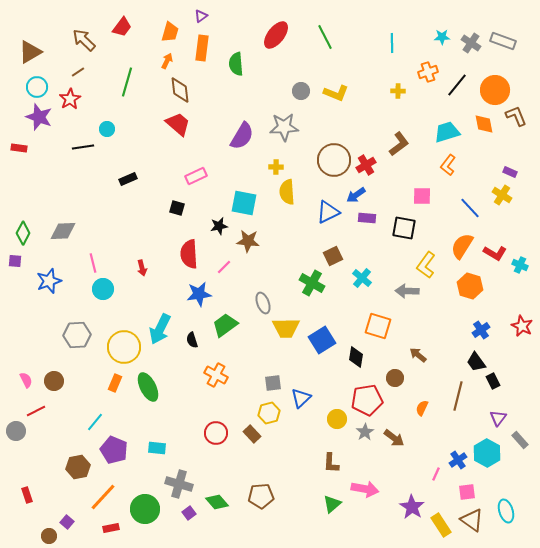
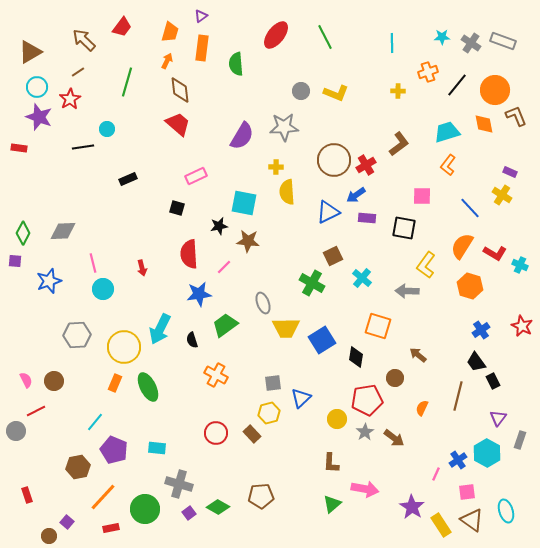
gray rectangle at (520, 440): rotated 60 degrees clockwise
green diamond at (217, 502): moved 1 px right, 5 px down; rotated 20 degrees counterclockwise
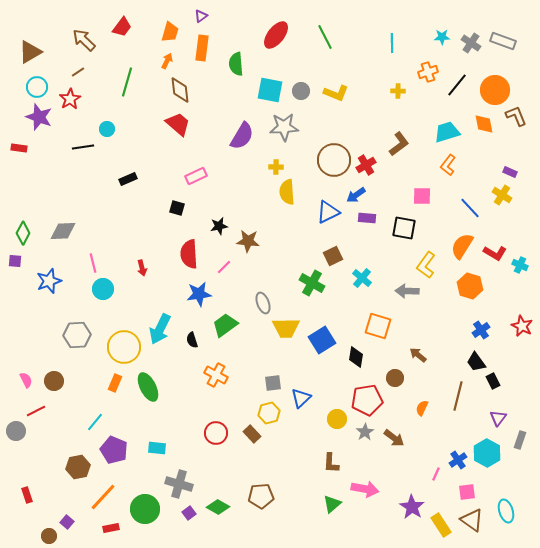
cyan square at (244, 203): moved 26 px right, 113 px up
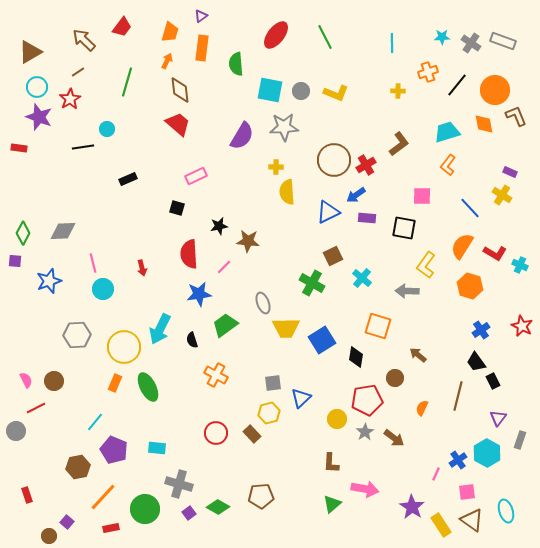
red line at (36, 411): moved 3 px up
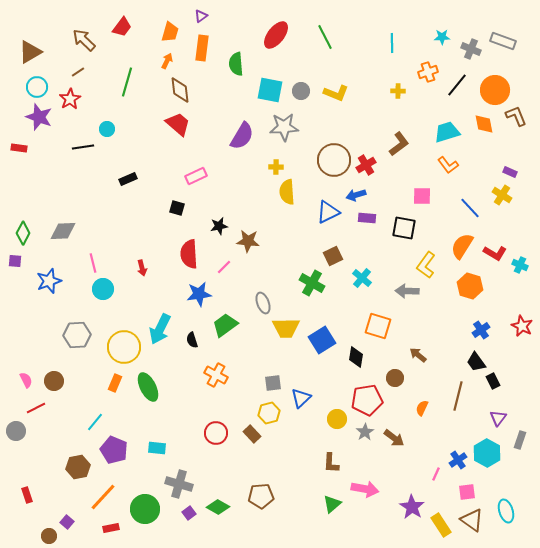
gray cross at (471, 43): moved 6 px down; rotated 12 degrees counterclockwise
orange L-shape at (448, 165): rotated 75 degrees counterclockwise
blue arrow at (356, 195): rotated 18 degrees clockwise
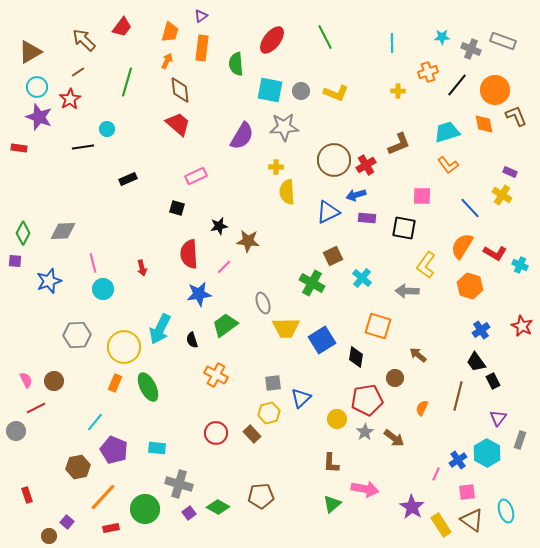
red ellipse at (276, 35): moved 4 px left, 5 px down
brown L-shape at (399, 144): rotated 15 degrees clockwise
